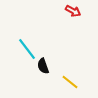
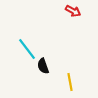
yellow line: rotated 42 degrees clockwise
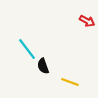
red arrow: moved 14 px right, 10 px down
yellow line: rotated 60 degrees counterclockwise
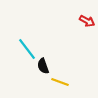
yellow line: moved 10 px left
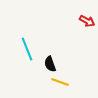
cyan line: rotated 15 degrees clockwise
black semicircle: moved 7 px right, 2 px up
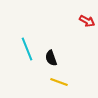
black semicircle: moved 1 px right, 6 px up
yellow line: moved 1 px left
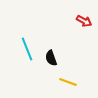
red arrow: moved 3 px left
yellow line: moved 9 px right
